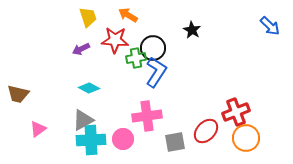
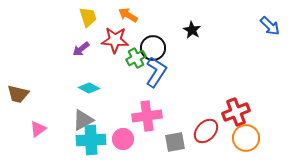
purple arrow: rotated 12 degrees counterclockwise
green cross: rotated 18 degrees counterclockwise
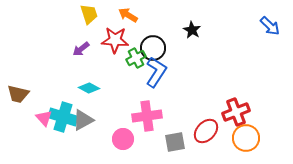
yellow trapezoid: moved 1 px right, 3 px up
pink triangle: moved 6 px right, 11 px up; rotated 36 degrees counterclockwise
cyan cross: moved 28 px left, 23 px up; rotated 20 degrees clockwise
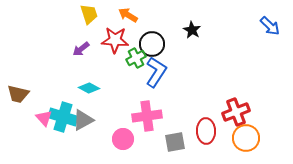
black circle: moved 1 px left, 4 px up
red ellipse: rotated 45 degrees counterclockwise
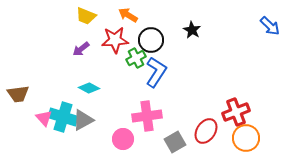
yellow trapezoid: moved 3 px left, 2 px down; rotated 130 degrees clockwise
red star: rotated 8 degrees counterclockwise
black circle: moved 1 px left, 4 px up
brown trapezoid: rotated 20 degrees counterclockwise
red ellipse: rotated 35 degrees clockwise
gray square: rotated 20 degrees counterclockwise
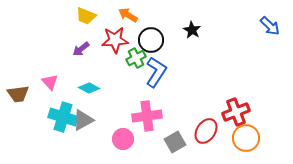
pink triangle: moved 6 px right, 36 px up
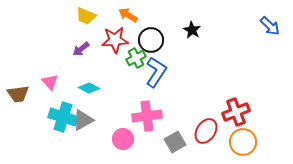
orange circle: moved 3 px left, 4 px down
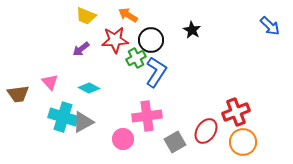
gray triangle: moved 2 px down
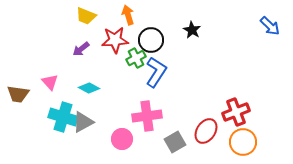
orange arrow: rotated 42 degrees clockwise
brown trapezoid: rotated 15 degrees clockwise
pink circle: moved 1 px left
